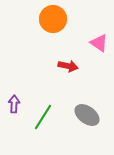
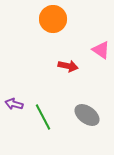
pink triangle: moved 2 px right, 7 px down
purple arrow: rotated 78 degrees counterclockwise
green line: rotated 60 degrees counterclockwise
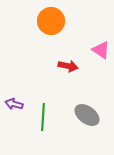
orange circle: moved 2 px left, 2 px down
green line: rotated 32 degrees clockwise
